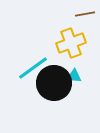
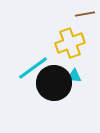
yellow cross: moved 1 px left
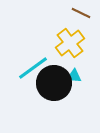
brown line: moved 4 px left, 1 px up; rotated 36 degrees clockwise
yellow cross: rotated 16 degrees counterclockwise
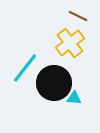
brown line: moved 3 px left, 3 px down
cyan line: moved 8 px left; rotated 16 degrees counterclockwise
cyan triangle: moved 22 px down
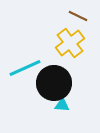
cyan line: rotated 28 degrees clockwise
cyan triangle: moved 12 px left, 7 px down
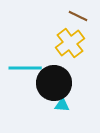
cyan line: rotated 24 degrees clockwise
